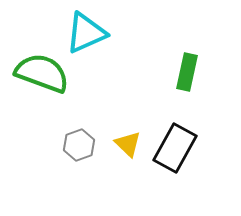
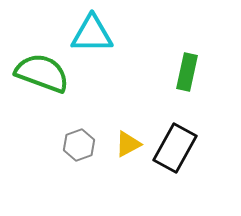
cyan triangle: moved 6 px right, 1 px down; rotated 24 degrees clockwise
yellow triangle: rotated 48 degrees clockwise
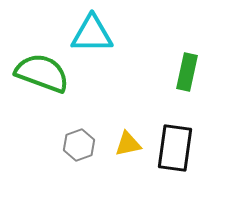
yellow triangle: rotated 16 degrees clockwise
black rectangle: rotated 21 degrees counterclockwise
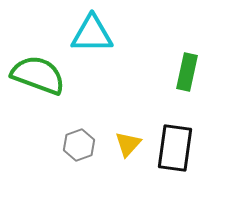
green semicircle: moved 4 px left, 2 px down
yellow triangle: rotated 36 degrees counterclockwise
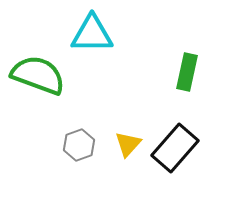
black rectangle: rotated 33 degrees clockwise
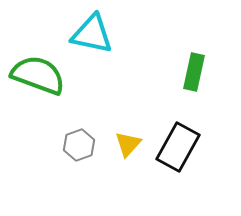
cyan triangle: rotated 12 degrees clockwise
green rectangle: moved 7 px right
black rectangle: moved 3 px right, 1 px up; rotated 12 degrees counterclockwise
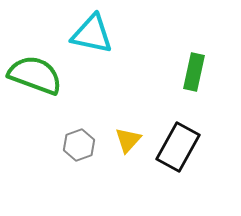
green semicircle: moved 3 px left
yellow triangle: moved 4 px up
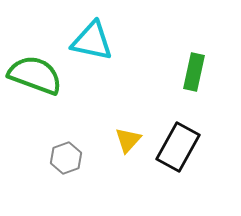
cyan triangle: moved 7 px down
gray hexagon: moved 13 px left, 13 px down
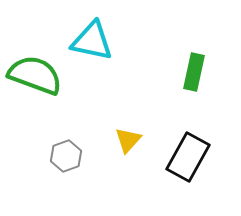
black rectangle: moved 10 px right, 10 px down
gray hexagon: moved 2 px up
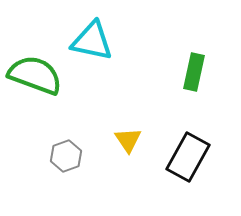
yellow triangle: rotated 16 degrees counterclockwise
